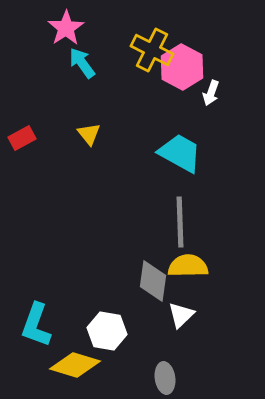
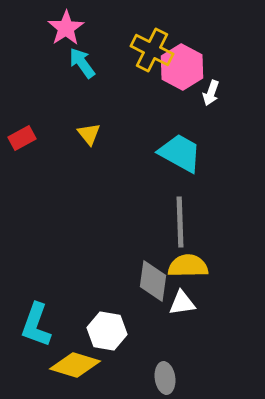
white triangle: moved 1 px right, 12 px up; rotated 36 degrees clockwise
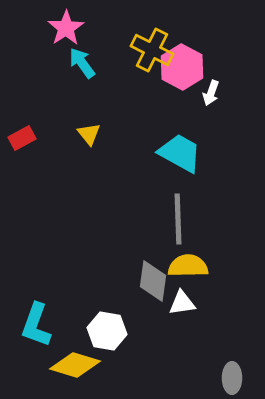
gray line: moved 2 px left, 3 px up
gray ellipse: moved 67 px right; rotated 8 degrees clockwise
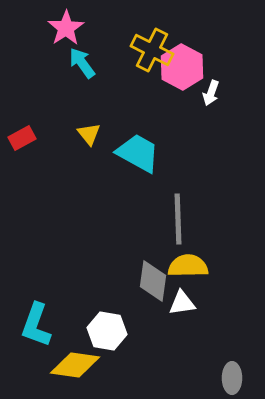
cyan trapezoid: moved 42 px left
yellow diamond: rotated 9 degrees counterclockwise
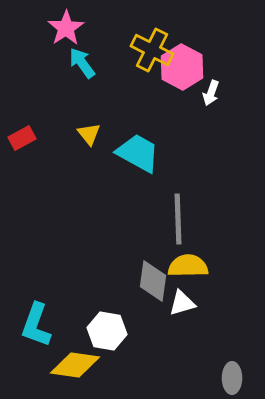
white triangle: rotated 8 degrees counterclockwise
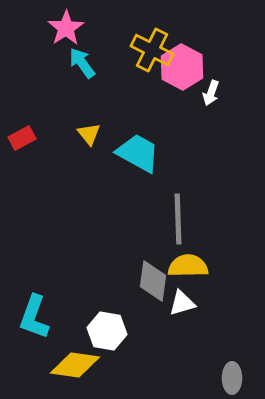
cyan L-shape: moved 2 px left, 8 px up
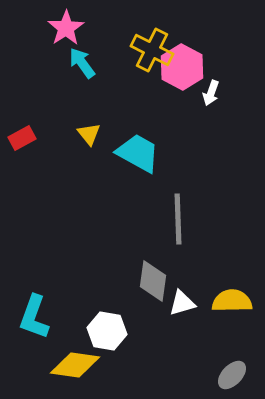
yellow semicircle: moved 44 px right, 35 px down
gray ellipse: moved 3 px up; rotated 44 degrees clockwise
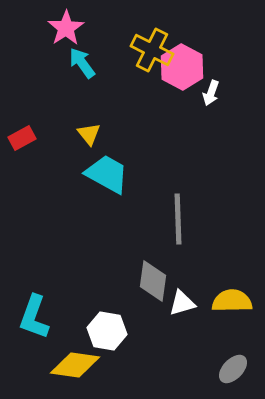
cyan trapezoid: moved 31 px left, 21 px down
gray ellipse: moved 1 px right, 6 px up
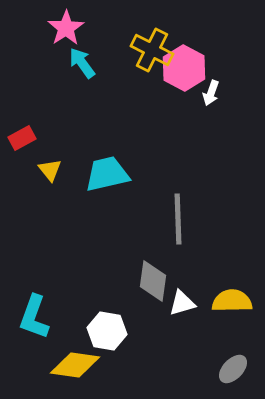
pink hexagon: moved 2 px right, 1 px down
yellow triangle: moved 39 px left, 36 px down
cyan trapezoid: rotated 42 degrees counterclockwise
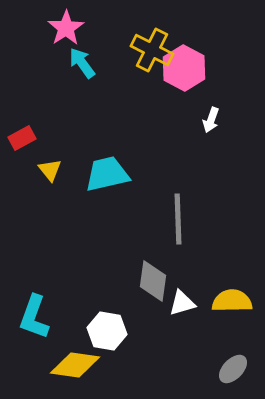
white arrow: moved 27 px down
